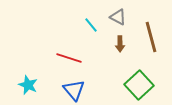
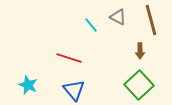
brown line: moved 17 px up
brown arrow: moved 20 px right, 7 px down
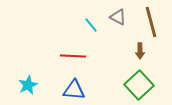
brown line: moved 2 px down
red line: moved 4 px right, 2 px up; rotated 15 degrees counterclockwise
cyan star: rotated 24 degrees clockwise
blue triangle: rotated 45 degrees counterclockwise
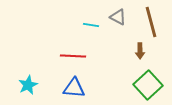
cyan line: rotated 42 degrees counterclockwise
green square: moved 9 px right
blue triangle: moved 2 px up
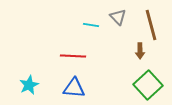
gray triangle: rotated 18 degrees clockwise
brown line: moved 3 px down
cyan star: moved 1 px right
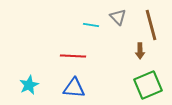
green square: rotated 20 degrees clockwise
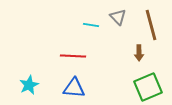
brown arrow: moved 1 px left, 2 px down
green square: moved 2 px down
